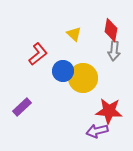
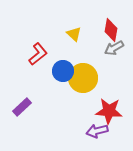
gray arrow: moved 3 px up; rotated 54 degrees clockwise
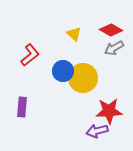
red diamond: rotated 70 degrees counterclockwise
red L-shape: moved 8 px left, 1 px down
purple rectangle: rotated 42 degrees counterclockwise
red star: rotated 8 degrees counterclockwise
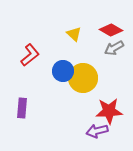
purple rectangle: moved 1 px down
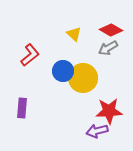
gray arrow: moved 6 px left
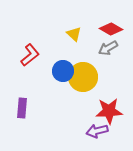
red diamond: moved 1 px up
yellow circle: moved 1 px up
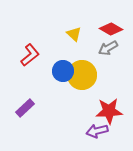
yellow circle: moved 1 px left, 2 px up
purple rectangle: moved 3 px right; rotated 42 degrees clockwise
